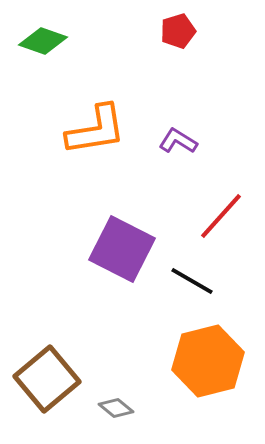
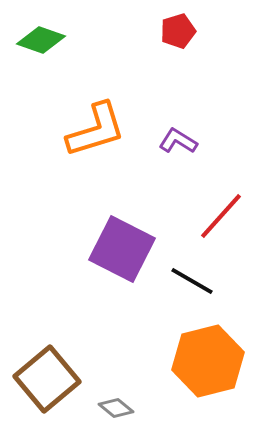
green diamond: moved 2 px left, 1 px up
orange L-shape: rotated 8 degrees counterclockwise
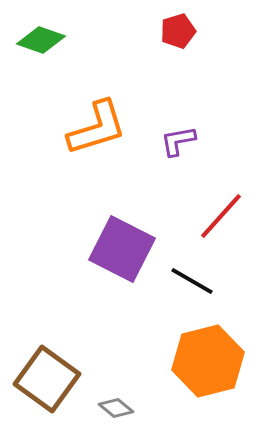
orange L-shape: moved 1 px right, 2 px up
purple L-shape: rotated 42 degrees counterclockwise
brown square: rotated 14 degrees counterclockwise
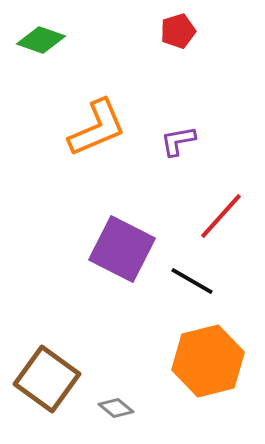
orange L-shape: rotated 6 degrees counterclockwise
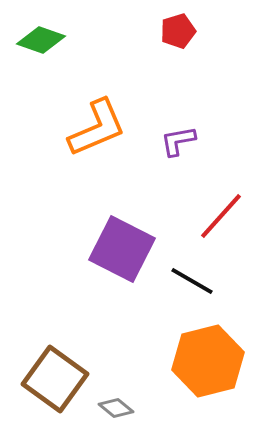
brown square: moved 8 px right
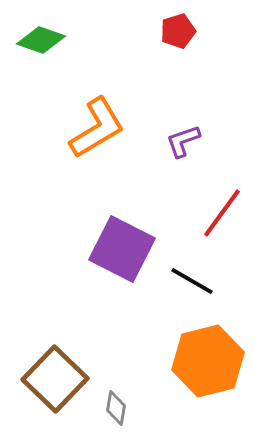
orange L-shape: rotated 8 degrees counterclockwise
purple L-shape: moved 5 px right; rotated 9 degrees counterclockwise
red line: moved 1 px right, 3 px up; rotated 6 degrees counterclockwise
brown square: rotated 8 degrees clockwise
gray diamond: rotated 60 degrees clockwise
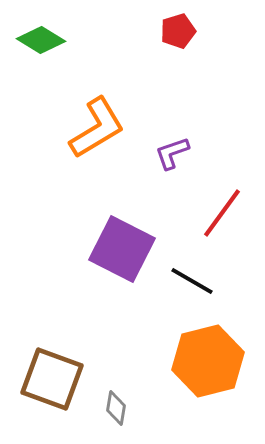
green diamond: rotated 12 degrees clockwise
purple L-shape: moved 11 px left, 12 px down
brown square: moved 3 px left; rotated 24 degrees counterclockwise
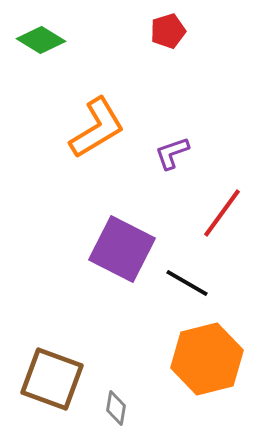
red pentagon: moved 10 px left
black line: moved 5 px left, 2 px down
orange hexagon: moved 1 px left, 2 px up
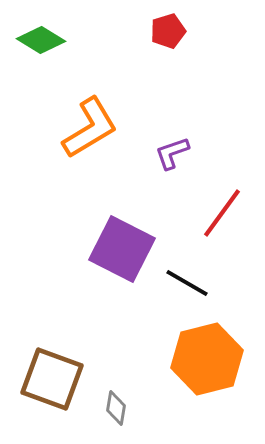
orange L-shape: moved 7 px left
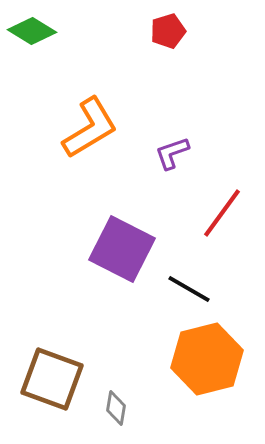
green diamond: moved 9 px left, 9 px up
black line: moved 2 px right, 6 px down
